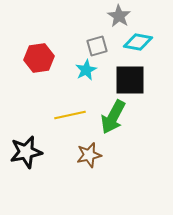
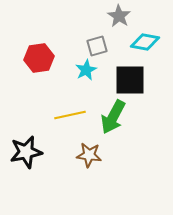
cyan diamond: moved 7 px right
brown star: rotated 20 degrees clockwise
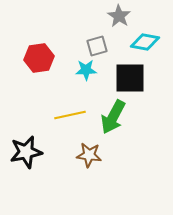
cyan star: rotated 25 degrees clockwise
black square: moved 2 px up
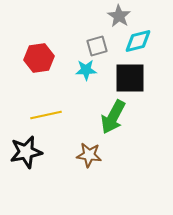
cyan diamond: moved 7 px left, 1 px up; rotated 24 degrees counterclockwise
yellow line: moved 24 px left
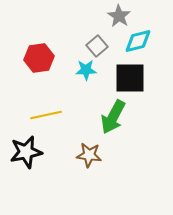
gray square: rotated 25 degrees counterclockwise
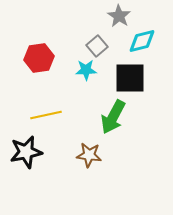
cyan diamond: moved 4 px right
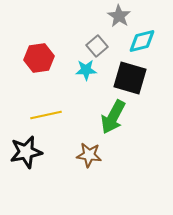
black square: rotated 16 degrees clockwise
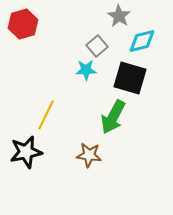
red hexagon: moved 16 px left, 34 px up; rotated 8 degrees counterclockwise
yellow line: rotated 52 degrees counterclockwise
